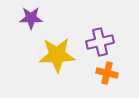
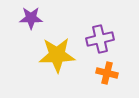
purple cross: moved 3 px up
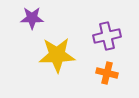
purple star: moved 1 px right
purple cross: moved 7 px right, 3 px up
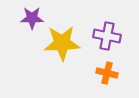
purple cross: rotated 24 degrees clockwise
yellow star: moved 5 px right, 12 px up
